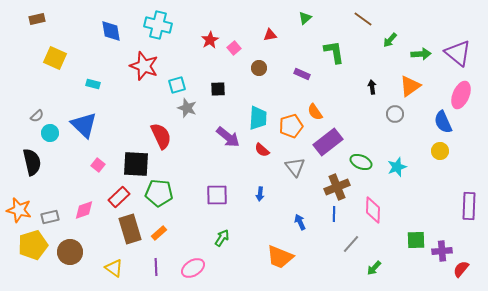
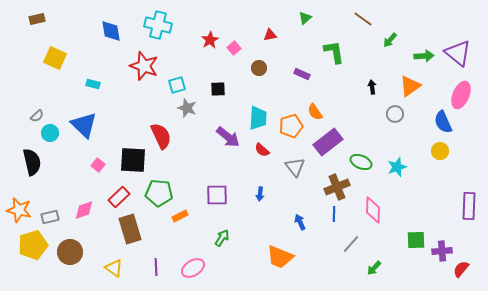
green arrow at (421, 54): moved 3 px right, 2 px down
black square at (136, 164): moved 3 px left, 4 px up
orange rectangle at (159, 233): moved 21 px right, 17 px up; rotated 14 degrees clockwise
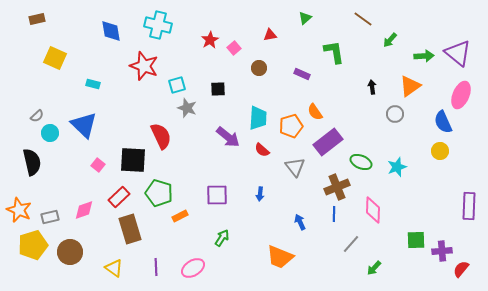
green pentagon at (159, 193): rotated 12 degrees clockwise
orange star at (19, 210): rotated 10 degrees clockwise
